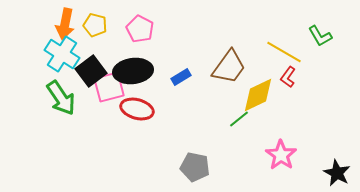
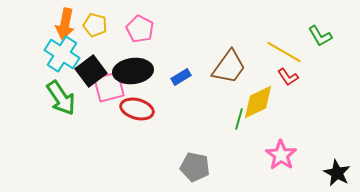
red L-shape: rotated 70 degrees counterclockwise
yellow diamond: moved 7 px down
green line: rotated 35 degrees counterclockwise
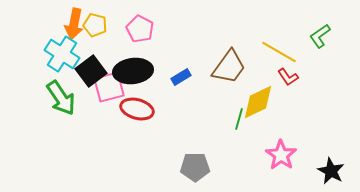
orange arrow: moved 9 px right
green L-shape: rotated 85 degrees clockwise
yellow line: moved 5 px left
gray pentagon: rotated 12 degrees counterclockwise
black star: moved 6 px left, 2 px up
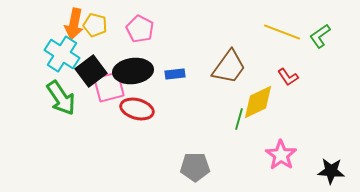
yellow line: moved 3 px right, 20 px up; rotated 9 degrees counterclockwise
blue rectangle: moved 6 px left, 3 px up; rotated 24 degrees clockwise
black star: rotated 24 degrees counterclockwise
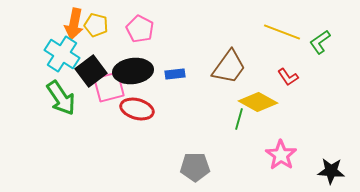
yellow pentagon: moved 1 px right
green L-shape: moved 6 px down
yellow diamond: rotated 54 degrees clockwise
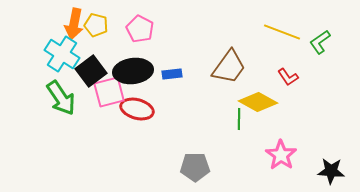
blue rectangle: moved 3 px left
pink square: moved 5 px down
green line: rotated 15 degrees counterclockwise
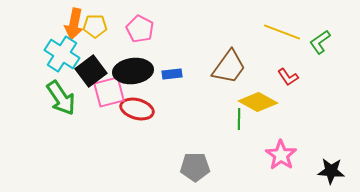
yellow pentagon: moved 1 px left, 1 px down; rotated 15 degrees counterclockwise
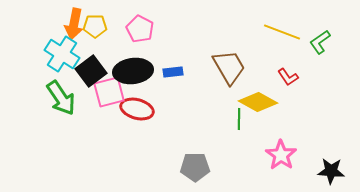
brown trapezoid: rotated 66 degrees counterclockwise
blue rectangle: moved 1 px right, 2 px up
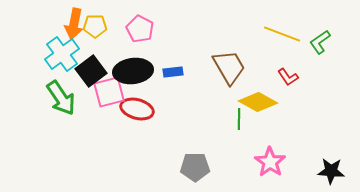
yellow line: moved 2 px down
cyan cross: rotated 20 degrees clockwise
pink star: moved 11 px left, 7 px down
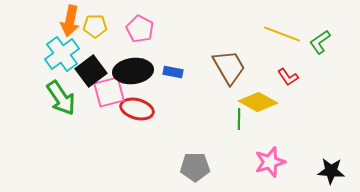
orange arrow: moved 4 px left, 3 px up
blue rectangle: rotated 18 degrees clockwise
pink star: rotated 20 degrees clockwise
